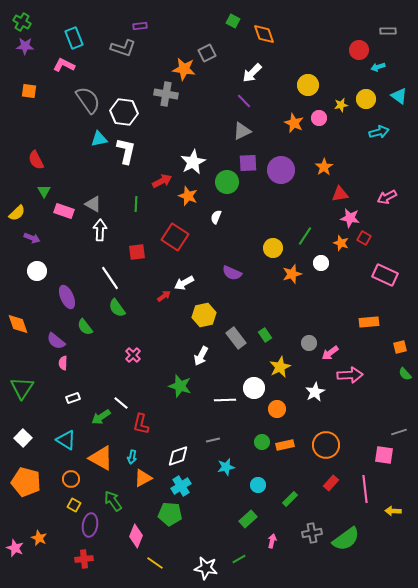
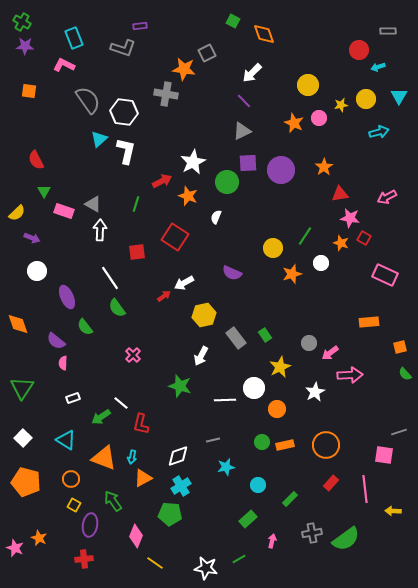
cyan triangle at (399, 96): rotated 24 degrees clockwise
cyan triangle at (99, 139): rotated 30 degrees counterclockwise
green line at (136, 204): rotated 14 degrees clockwise
orange triangle at (101, 458): moved 3 px right; rotated 8 degrees counterclockwise
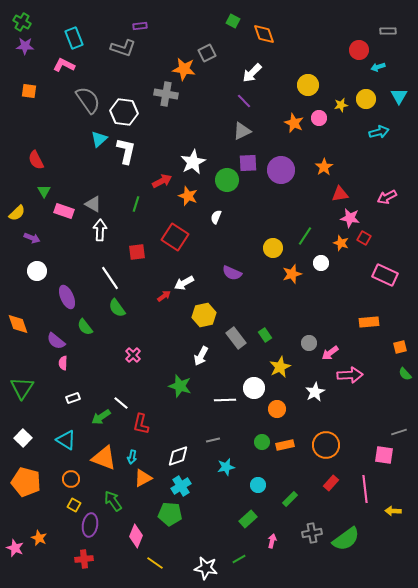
green circle at (227, 182): moved 2 px up
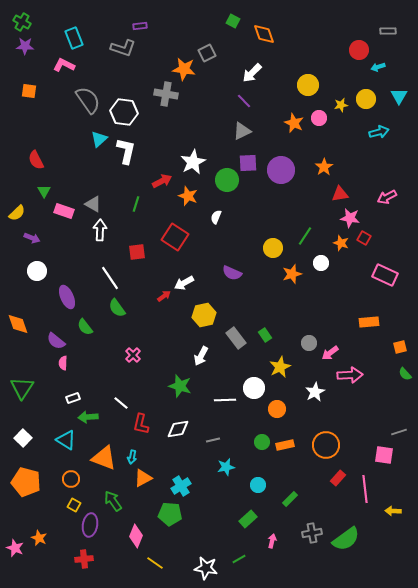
green arrow at (101, 417): moved 13 px left; rotated 30 degrees clockwise
white diamond at (178, 456): moved 27 px up; rotated 10 degrees clockwise
red rectangle at (331, 483): moved 7 px right, 5 px up
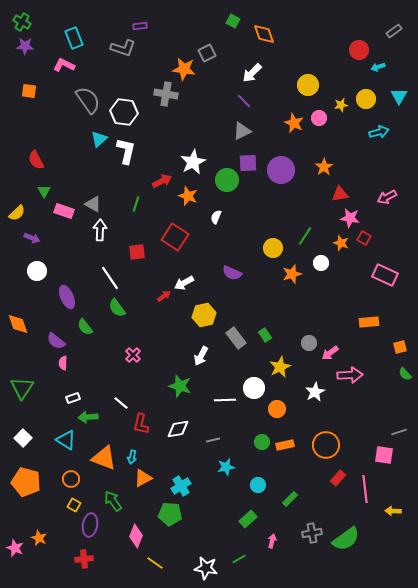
gray rectangle at (388, 31): moved 6 px right; rotated 35 degrees counterclockwise
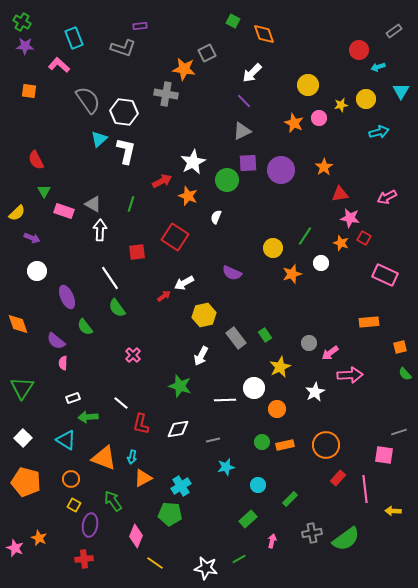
pink L-shape at (64, 65): moved 5 px left; rotated 15 degrees clockwise
cyan triangle at (399, 96): moved 2 px right, 5 px up
green line at (136, 204): moved 5 px left
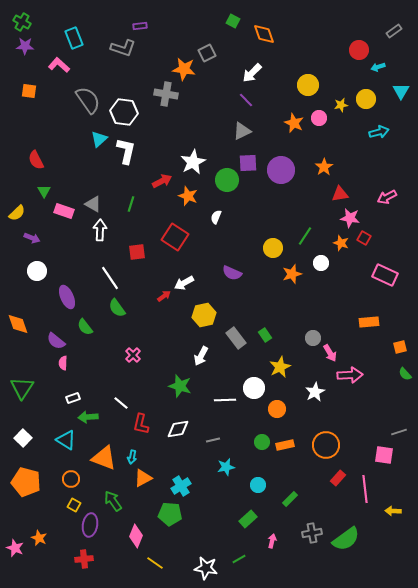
purple line at (244, 101): moved 2 px right, 1 px up
gray circle at (309, 343): moved 4 px right, 5 px up
pink arrow at (330, 353): rotated 84 degrees counterclockwise
